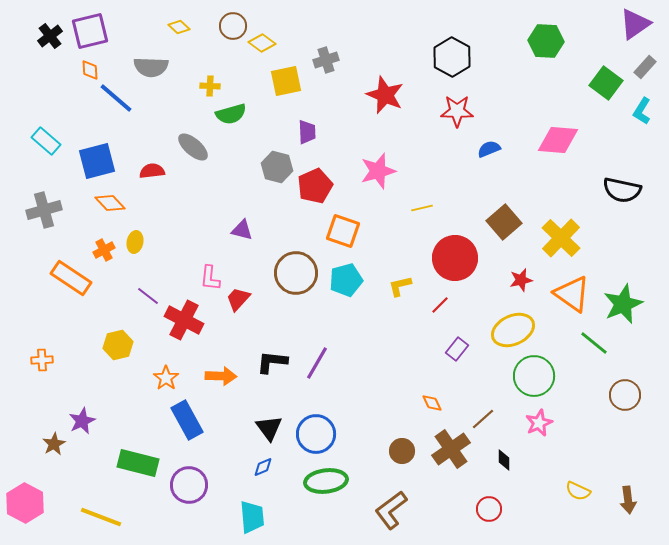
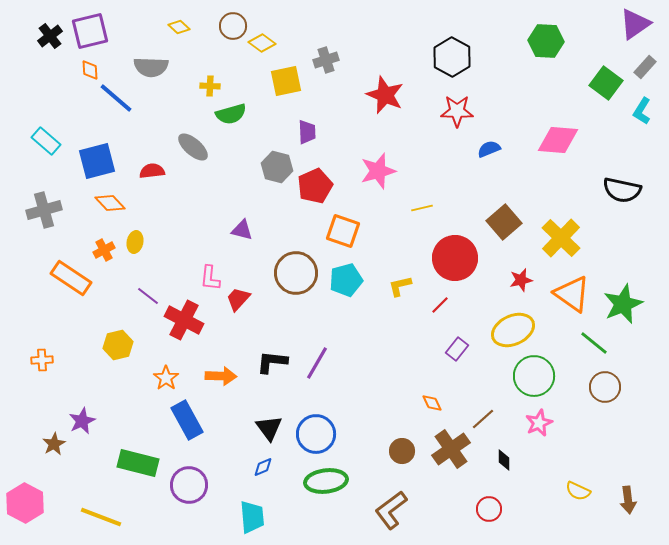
brown circle at (625, 395): moved 20 px left, 8 px up
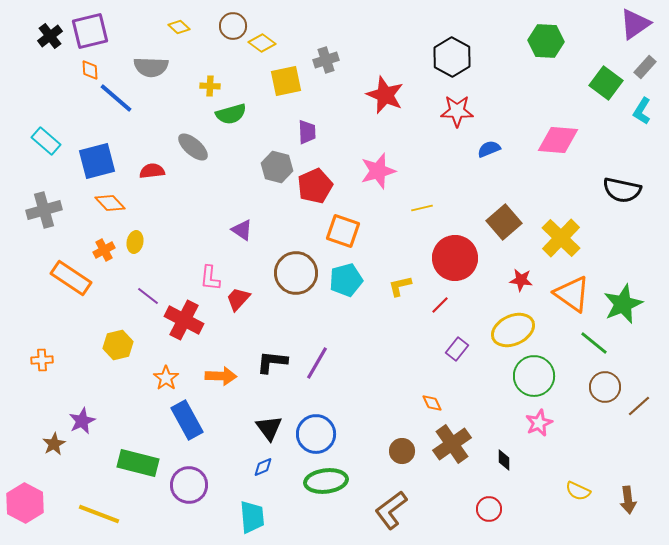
purple triangle at (242, 230): rotated 20 degrees clockwise
red star at (521, 280): rotated 20 degrees clockwise
brown line at (483, 419): moved 156 px right, 13 px up
brown cross at (451, 449): moved 1 px right, 5 px up
yellow line at (101, 517): moved 2 px left, 3 px up
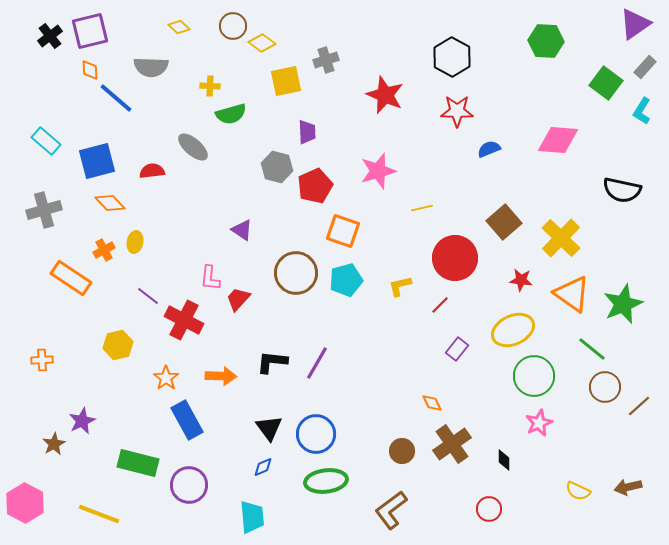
green line at (594, 343): moved 2 px left, 6 px down
brown arrow at (628, 500): moved 13 px up; rotated 84 degrees clockwise
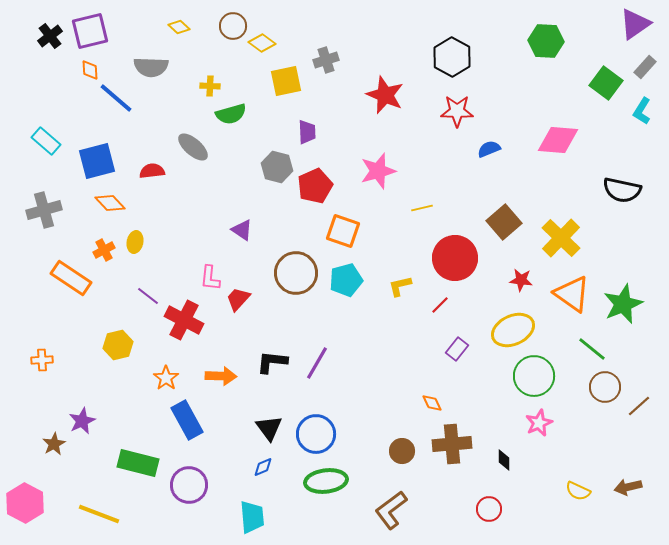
brown cross at (452, 444): rotated 30 degrees clockwise
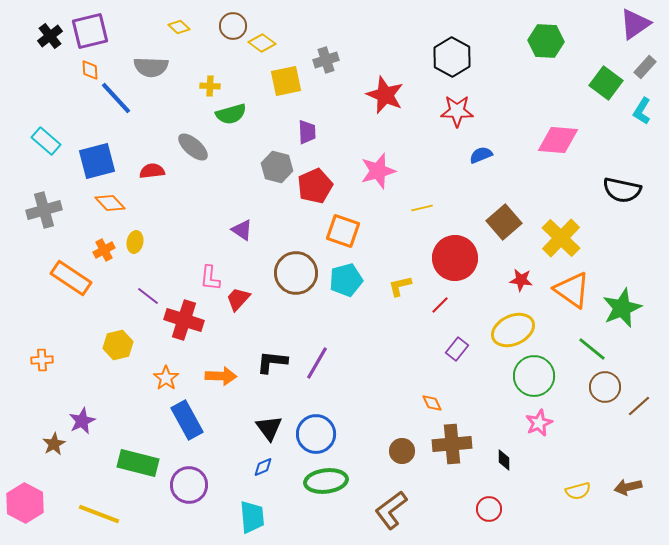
blue line at (116, 98): rotated 6 degrees clockwise
blue semicircle at (489, 149): moved 8 px left, 6 px down
orange triangle at (572, 294): moved 4 px up
green star at (623, 304): moved 1 px left, 4 px down
red cross at (184, 320): rotated 9 degrees counterclockwise
yellow semicircle at (578, 491): rotated 40 degrees counterclockwise
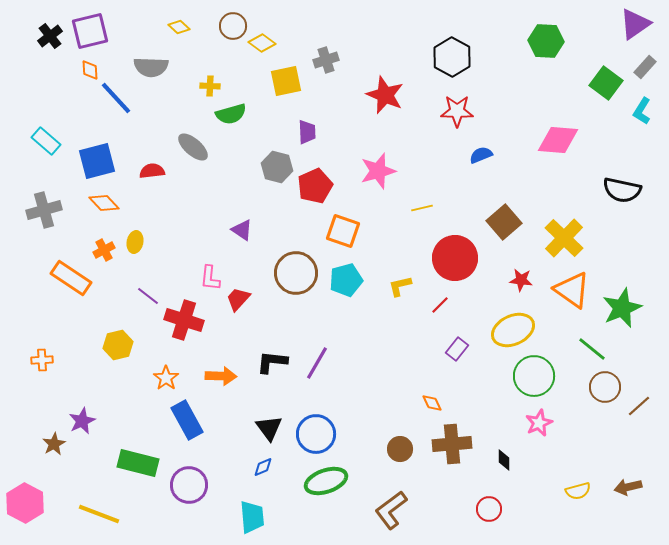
orange diamond at (110, 203): moved 6 px left
yellow cross at (561, 238): moved 3 px right
brown circle at (402, 451): moved 2 px left, 2 px up
green ellipse at (326, 481): rotated 12 degrees counterclockwise
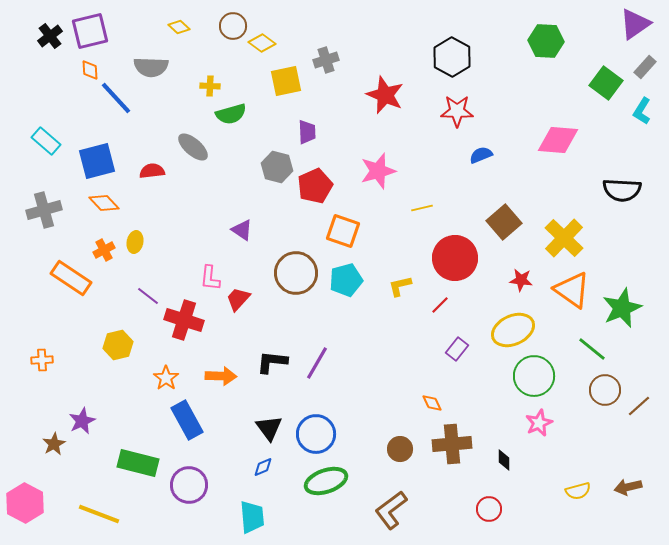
black semicircle at (622, 190): rotated 9 degrees counterclockwise
brown circle at (605, 387): moved 3 px down
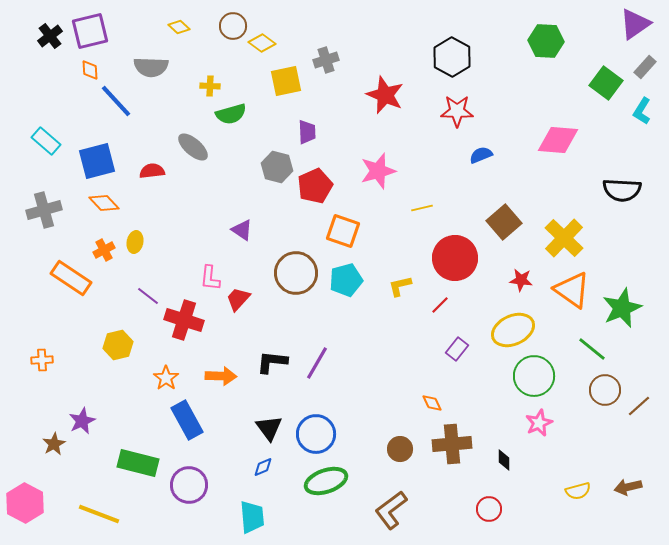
blue line at (116, 98): moved 3 px down
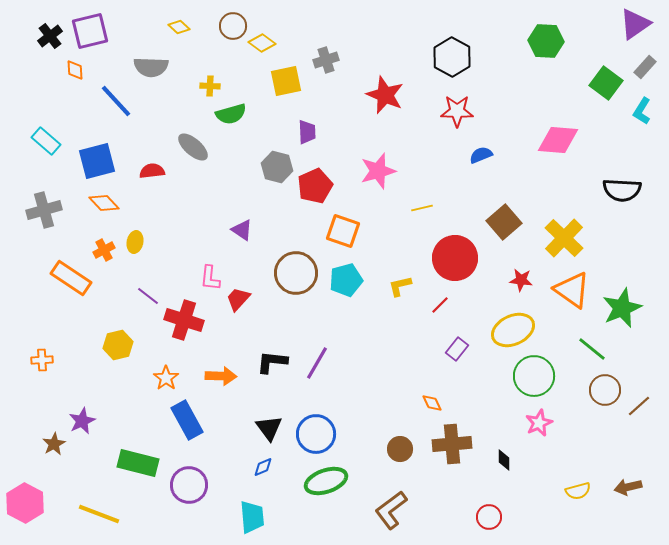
orange diamond at (90, 70): moved 15 px left
red circle at (489, 509): moved 8 px down
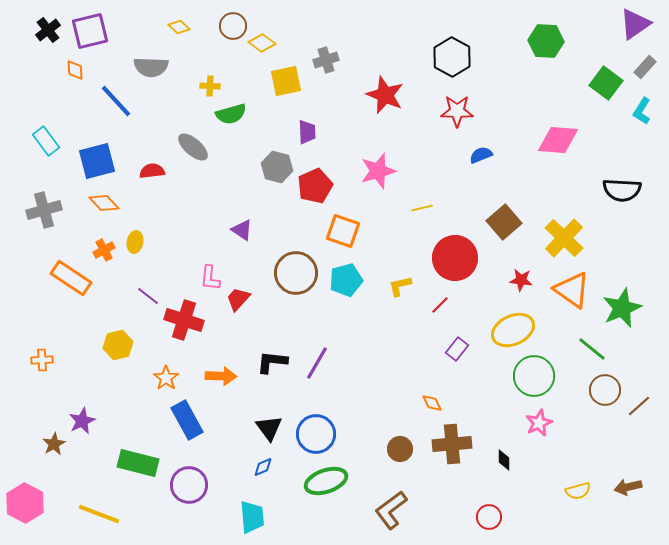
black cross at (50, 36): moved 2 px left, 6 px up
cyan rectangle at (46, 141): rotated 12 degrees clockwise
